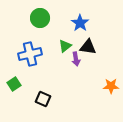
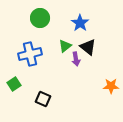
black triangle: rotated 30 degrees clockwise
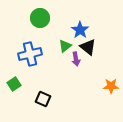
blue star: moved 7 px down
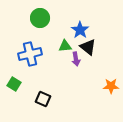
green triangle: rotated 32 degrees clockwise
green square: rotated 24 degrees counterclockwise
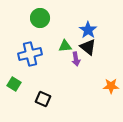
blue star: moved 8 px right
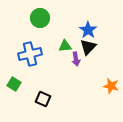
black triangle: rotated 36 degrees clockwise
orange star: rotated 14 degrees clockwise
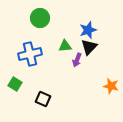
blue star: rotated 18 degrees clockwise
black triangle: moved 1 px right
purple arrow: moved 1 px right, 1 px down; rotated 32 degrees clockwise
green square: moved 1 px right
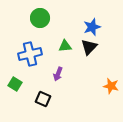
blue star: moved 4 px right, 3 px up
purple arrow: moved 19 px left, 14 px down
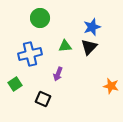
green square: rotated 24 degrees clockwise
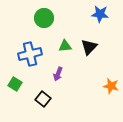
green circle: moved 4 px right
blue star: moved 8 px right, 13 px up; rotated 24 degrees clockwise
green square: rotated 24 degrees counterclockwise
black square: rotated 14 degrees clockwise
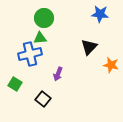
green triangle: moved 25 px left, 8 px up
orange star: moved 21 px up
